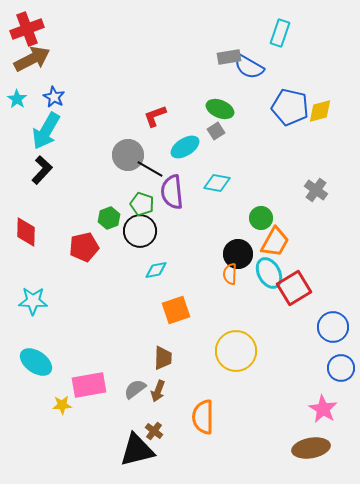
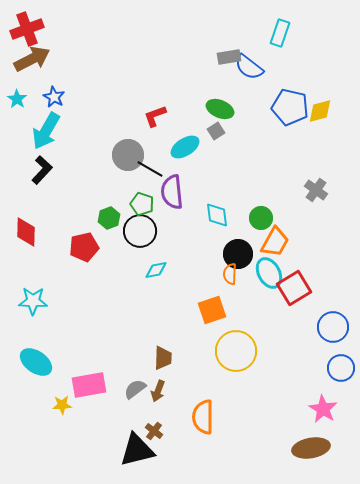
blue semicircle at (249, 67): rotated 8 degrees clockwise
cyan diamond at (217, 183): moved 32 px down; rotated 72 degrees clockwise
orange square at (176, 310): moved 36 px right
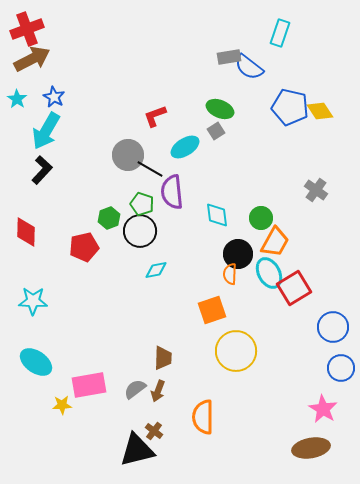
yellow diamond at (320, 111): rotated 72 degrees clockwise
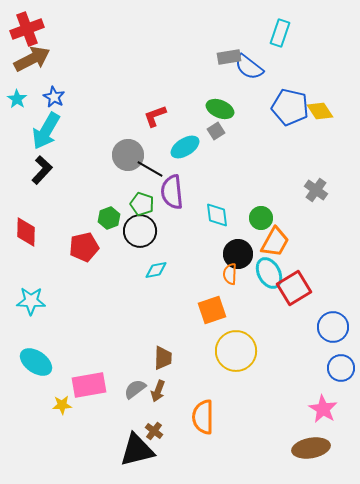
cyan star at (33, 301): moved 2 px left
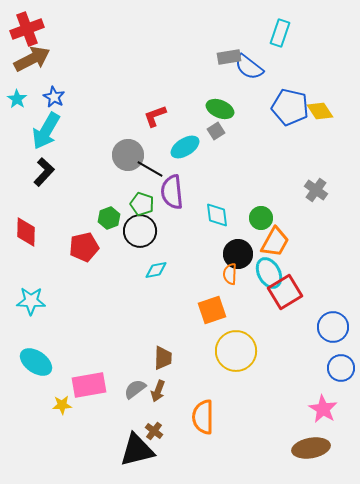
black L-shape at (42, 170): moved 2 px right, 2 px down
red square at (294, 288): moved 9 px left, 4 px down
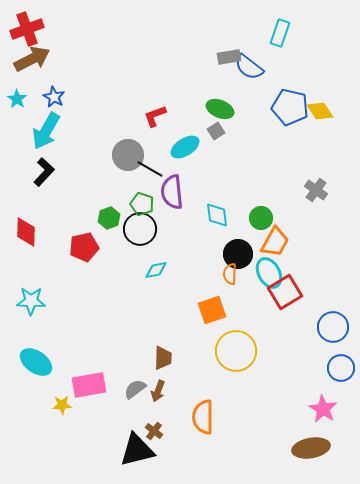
black circle at (140, 231): moved 2 px up
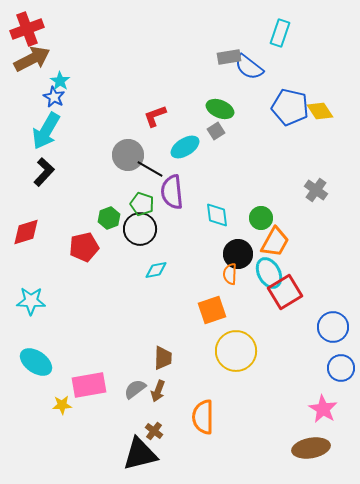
cyan star at (17, 99): moved 43 px right, 18 px up
red diamond at (26, 232): rotated 72 degrees clockwise
black triangle at (137, 450): moved 3 px right, 4 px down
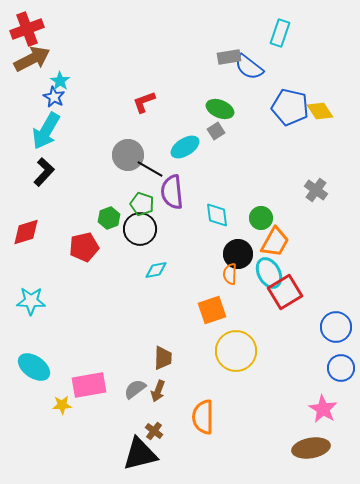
red L-shape at (155, 116): moved 11 px left, 14 px up
blue circle at (333, 327): moved 3 px right
cyan ellipse at (36, 362): moved 2 px left, 5 px down
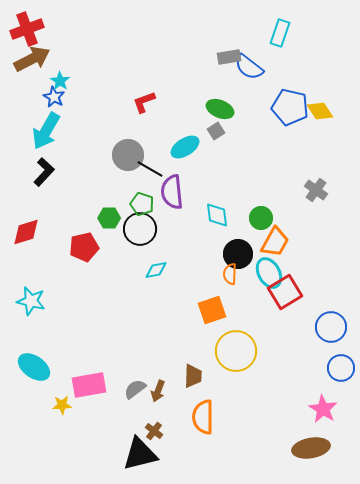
green hexagon at (109, 218): rotated 20 degrees clockwise
cyan star at (31, 301): rotated 12 degrees clockwise
blue circle at (336, 327): moved 5 px left
brown trapezoid at (163, 358): moved 30 px right, 18 px down
